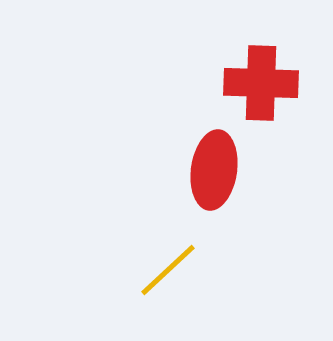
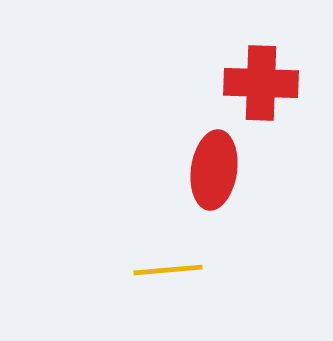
yellow line: rotated 38 degrees clockwise
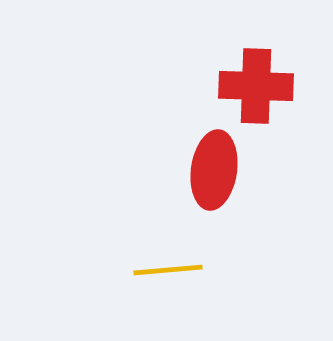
red cross: moved 5 px left, 3 px down
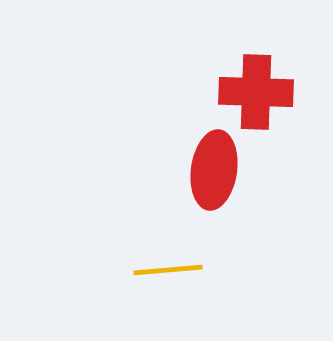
red cross: moved 6 px down
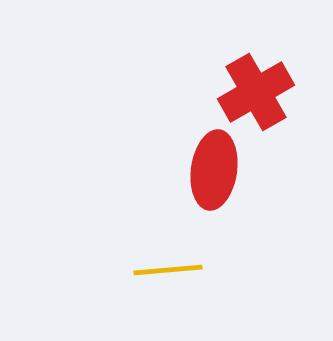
red cross: rotated 32 degrees counterclockwise
